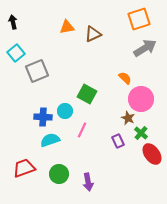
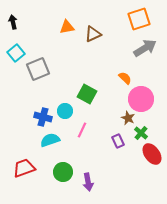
gray square: moved 1 px right, 2 px up
blue cross: rotated 12 degrees clockwise
green circle: moved 4 px right, 2 px up
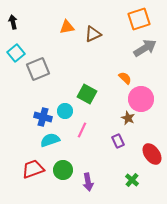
green cross: moved 9 px left, 47 px down
red trapezoid: moved 9 px right, 1 px down
green circle: moved 2 px up
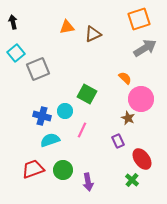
blue cross: moved 1 px left, 1 px up
red ellipse: moved 10 px left, 5 px down
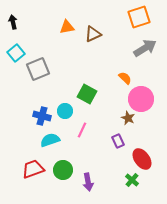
orange square: moved 2 px up
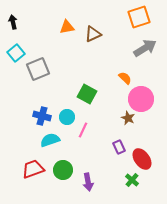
cyan circle: moved 2 px right, 6 px down
pink line: moved 1 px right
purple rectangle: moved 1 px right, 6 px down
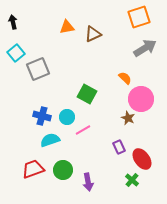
pink line: rotated 35 degrees clockwise
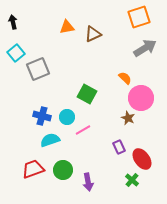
pink circle: moved 1 px up
